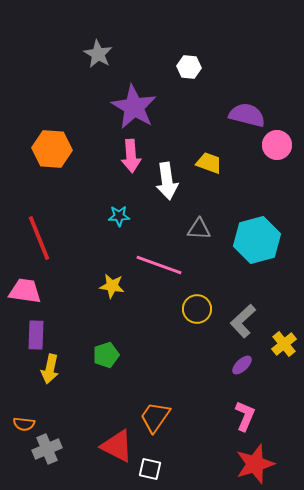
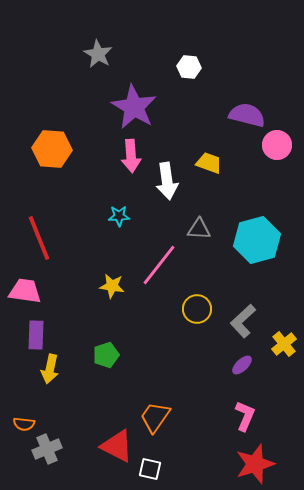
pink line: rotated 72 degrees counterclockwise
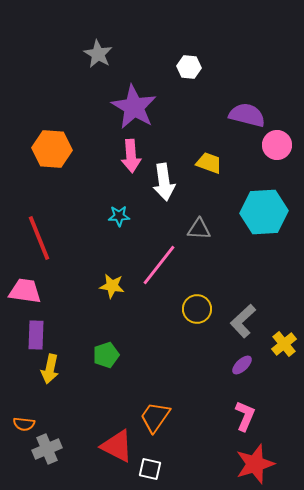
white arrow: moved 3 px left, 1 px down
cyan hexagon: moved 7 px right, 28 px up; rotated 12 degrees clockwise
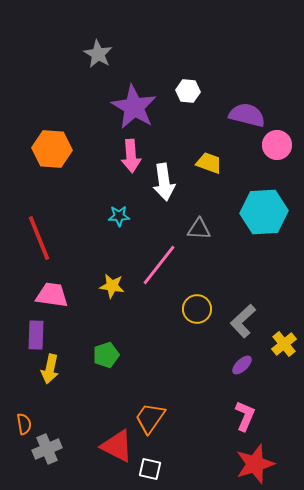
white hexagon: moved 1 px left, 24 px down
pink trapezoid: moved 27 px right, 4 px down
orange trapezoid: moved 5 px left, 1 px down
orange semicircle: rotated 105 degrees counterclockwise
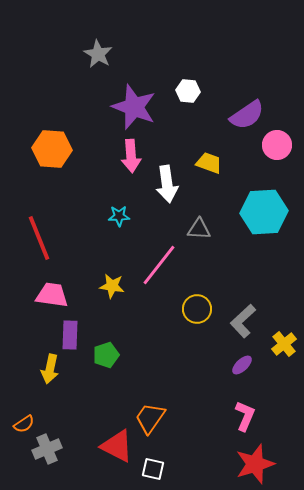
purple star: rotated 9 degrees counterclockwise
purple semicircle: rotated 132 degrees clockwise
white arrow: moved 3 px right, 2 px down
purple rectangle: moved 34 px right
orange semicircle: rotated 65 degrees clockwise
white square: moved 3 px right
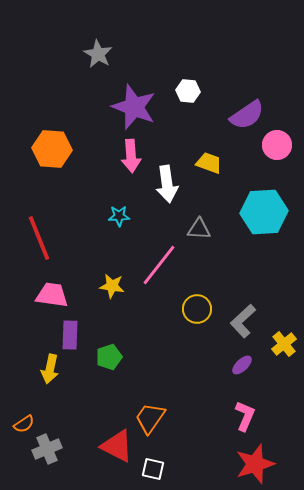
green pentagon: moved 3 px right, 2 px down
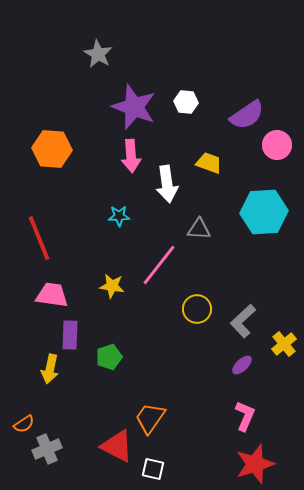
white hexagon: moved 2 px left, 11 px down
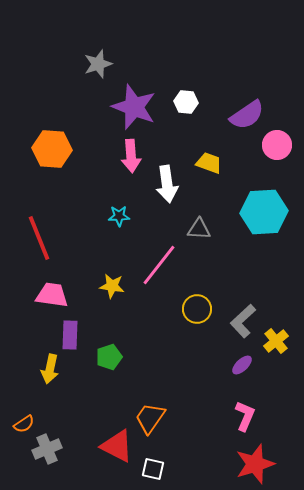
gray star: moved 10 px down; rotated 24 degrees clockwise
yellow cross: moved 8 px left, 3 px up
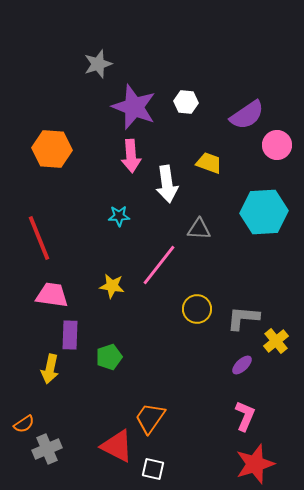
gray L-shape: moved 3 px up; rotated 48 degrees clockwise
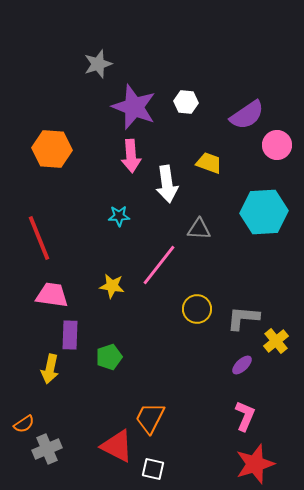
orange trapezoid: rotated 8 degrees counterclockwise
